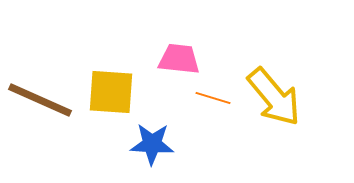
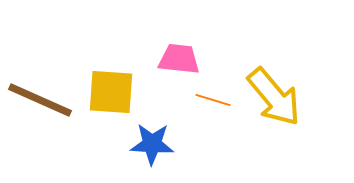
orange line: moved 2 px down
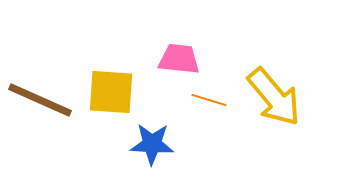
orange line: moved 4 px left
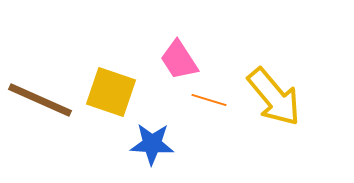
pink trapezoid: moved 1 px down; rotated 129 degrees counterclockwise
yellow square: rotated 15 degrees clockwise
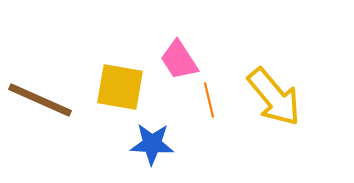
yellow square: moved 9 px right, 5 px up; rotated 9 degrees counterclockwise
orange line: rotated 60 degrees clockwise
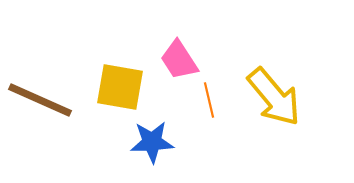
blue star: moved 2 px up; rotated 6 degrees counterclockwise
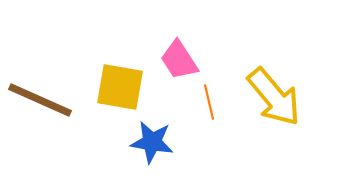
orange line: moved 2 px down
blue star: rotated 12 degrees clockwise
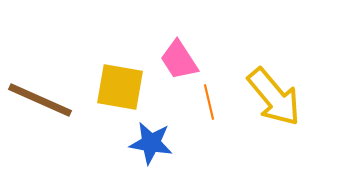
blue star: moved 1 px left, 1 px down
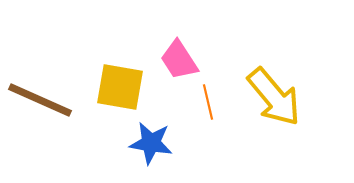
orange line: moved 1 px left
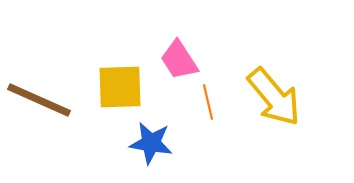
yellow square: rotated 12 degrees counterclockwise
brown line: moved 1 px left
